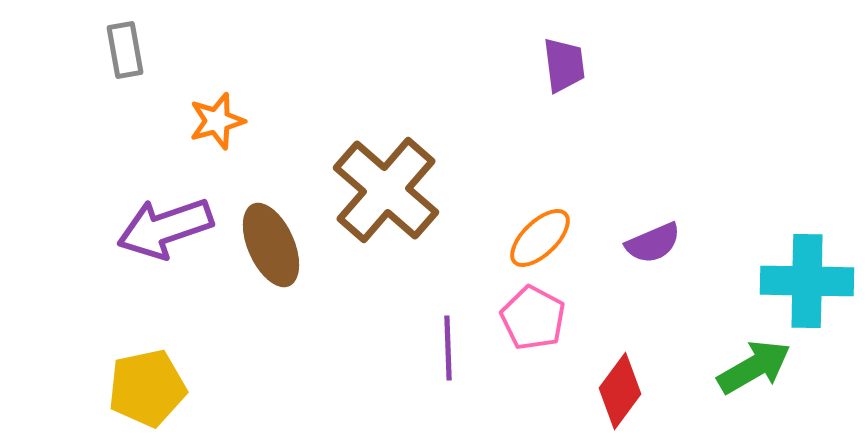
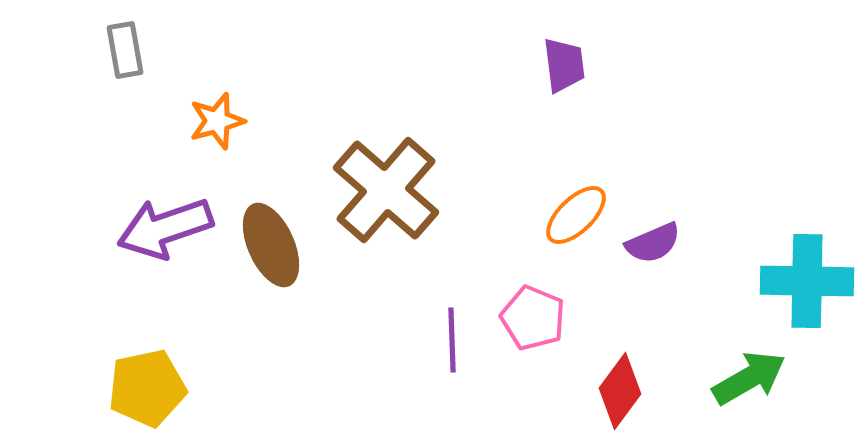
orange ellipse: moved 36 px right, 23 px up
pink pentagon: rotated 6 degrees counterclockwise
purple line: moved 4 px right, 8 px up
green arrow: moved 5 px left, 11 px down
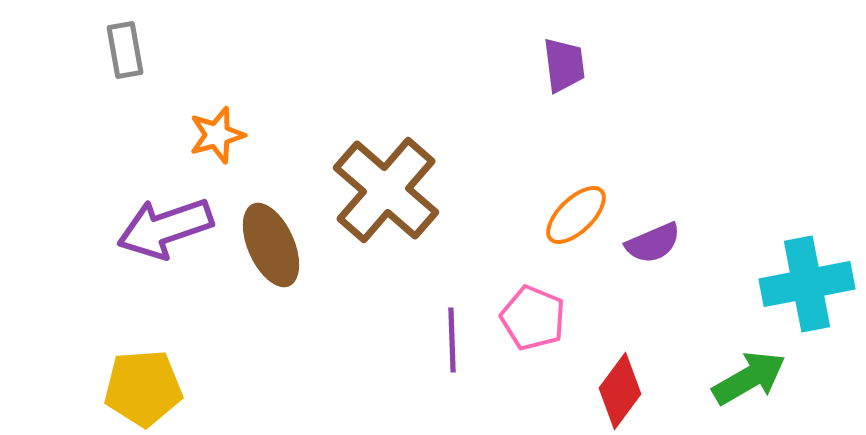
orange star: moved 14 px down
cyan cross: moved 3 px down; rotated 12 degrees counterclockwise
yellow pentagon: moved 4 px left; rotated 8 degrees clockwise
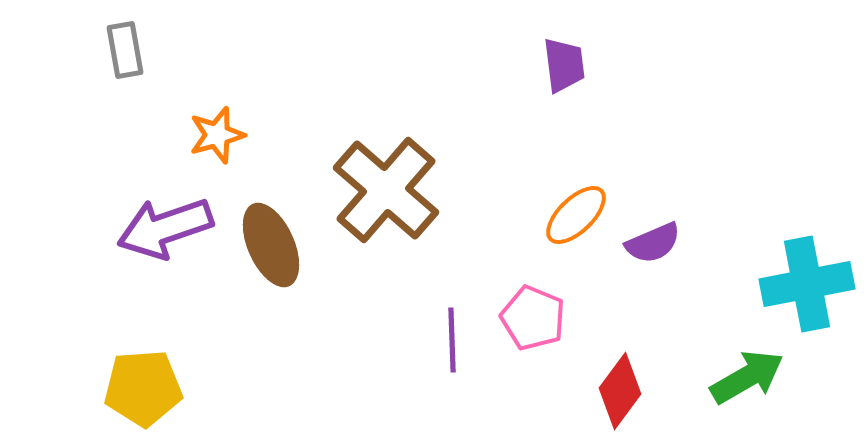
green arrow: moved 2 px left, 1 px up
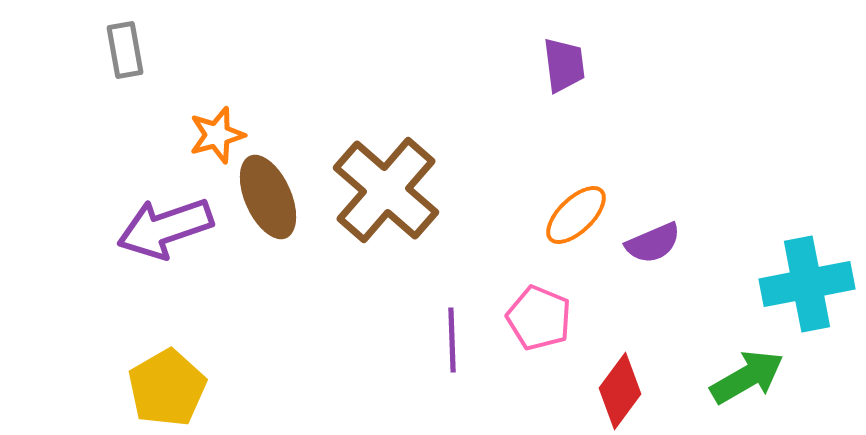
brown ellipse: moved 3 px left, 48 px up
pink pentagon: moved 6 px right
yellow pentagon: moved 24 px right; rotated 26 degrees counterclockwise
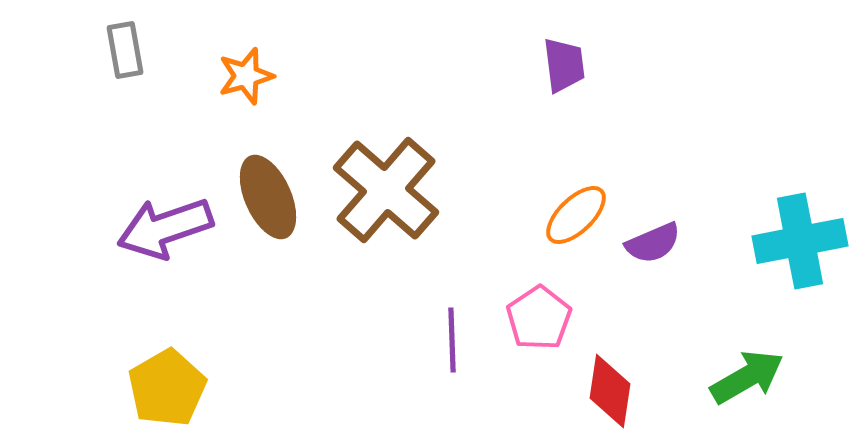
orange star: moved 29 px right, 59 px up
cyan cross: moved 7 px left, 43 px up
pink pentagon: rotated 16 degrees clockwise
red diamond: moved 10 px left; rotated 28 degrees counterclockwise
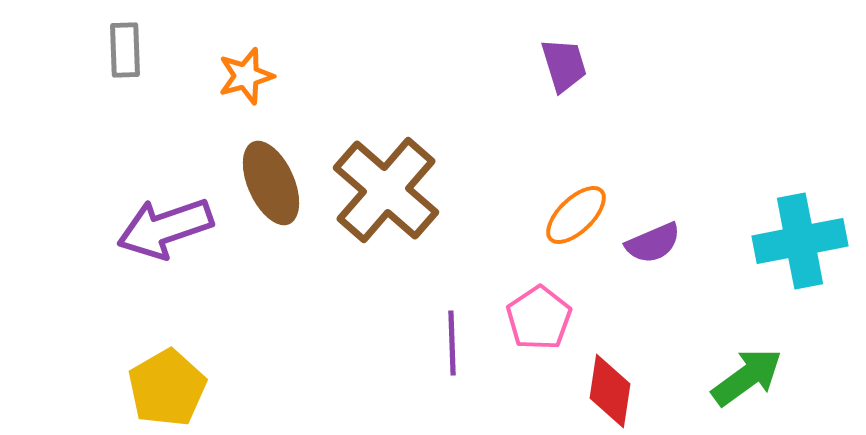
gray rectangle: rotated 8 degrees clockwise
purple trapezoid: rotated 10 degrees counterclockwise
brown ellipse: moved 3 px right, 14 px up
purple line: moved 3 px down
green arrow: rotated 6 degrees counterclockwise
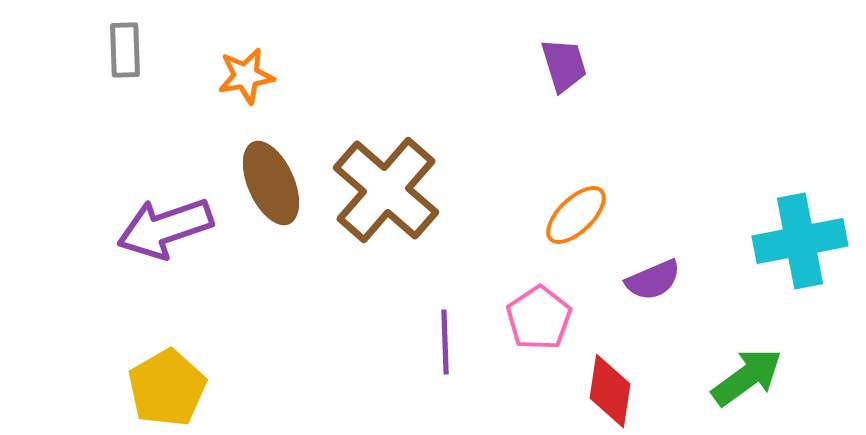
orange star: rotated 6 degrees clockwise
purple semicircle: moved 37 px down
purple line: moved 7 px left, 1 px up
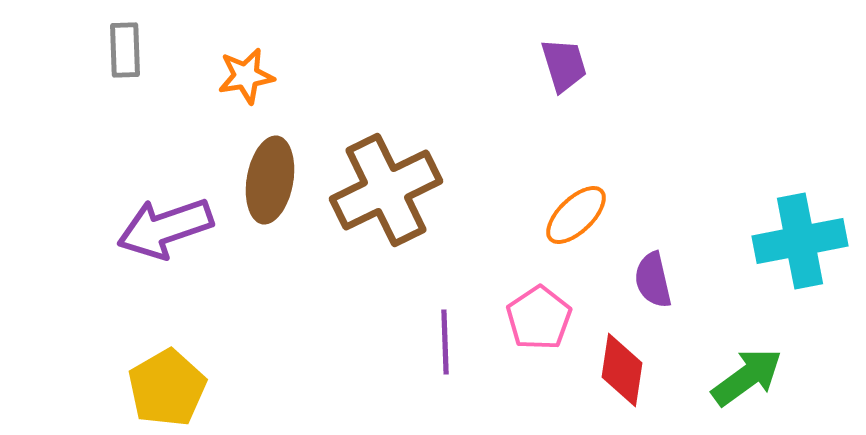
brown ellipse: moved 1 px left, 3 px up; rotated 34 degrees clockwise
brown cross: rotated 23 degrees clockwise
purple semicircle: rotated 100 degrees clockwise
red diamond: moved 12 px right, 21 px up
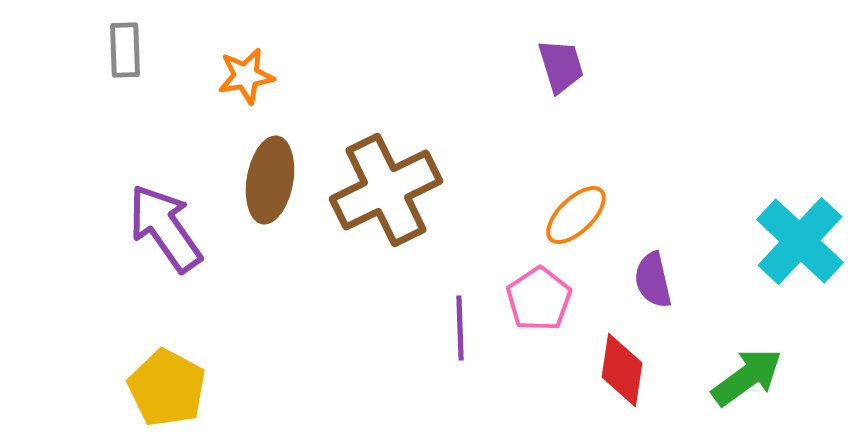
purple trapezoid: moved 3 px left, 1 px down
purple arrow: rotated 74 degrees clockwise
cyan cross: rotated 36 degrees counterclockwise
pink pentagon: moved 19 px up
purple line: moved 15 px right, 14 px up
yellow pentagon: rotated 14 degrees counterclockwise
